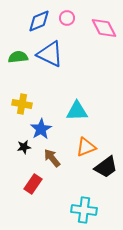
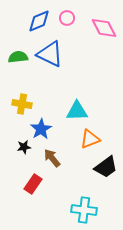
orange triangle: moved 4 px right, 8 px up
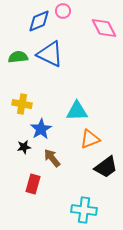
pink circle: moved 4 px left, 7 px up
red rectangle: rotated 18 degrees counterclockwise
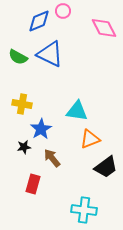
green semicircle: rotated 144 degrees counterclockwise
cyan triangle: rotated 10 degrees clockwise
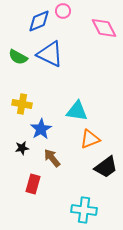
black star: moved 2 px left, 1 px down
